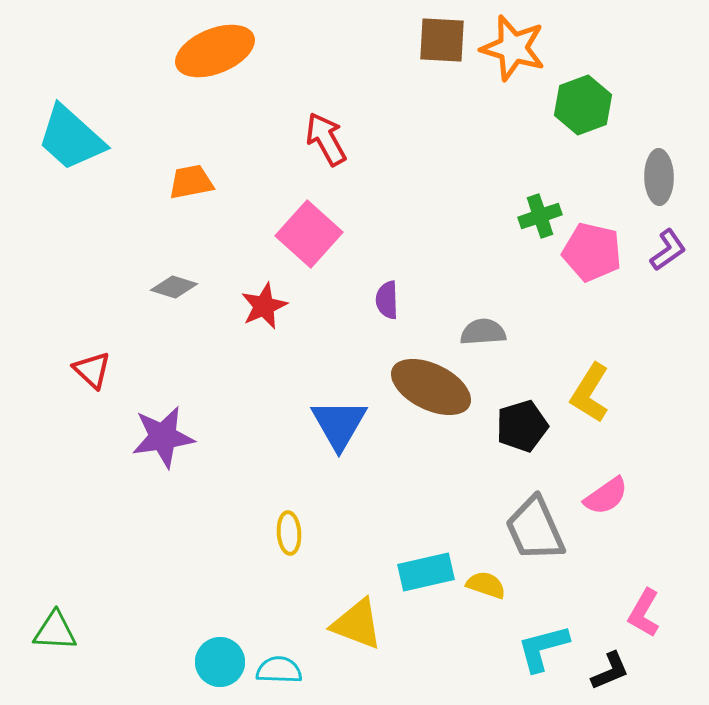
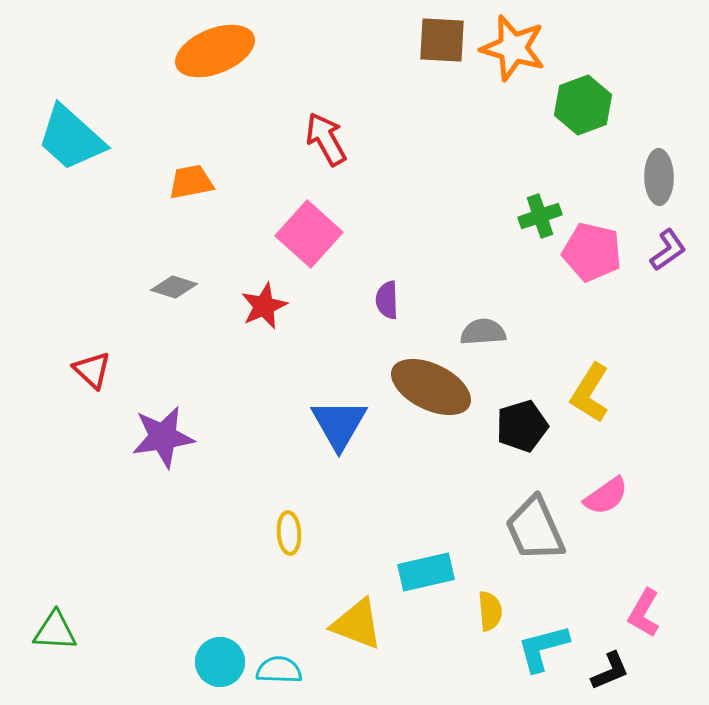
yellow semicircle: moved 4 px right, 26 px down; rotated 66 degrees clockwise
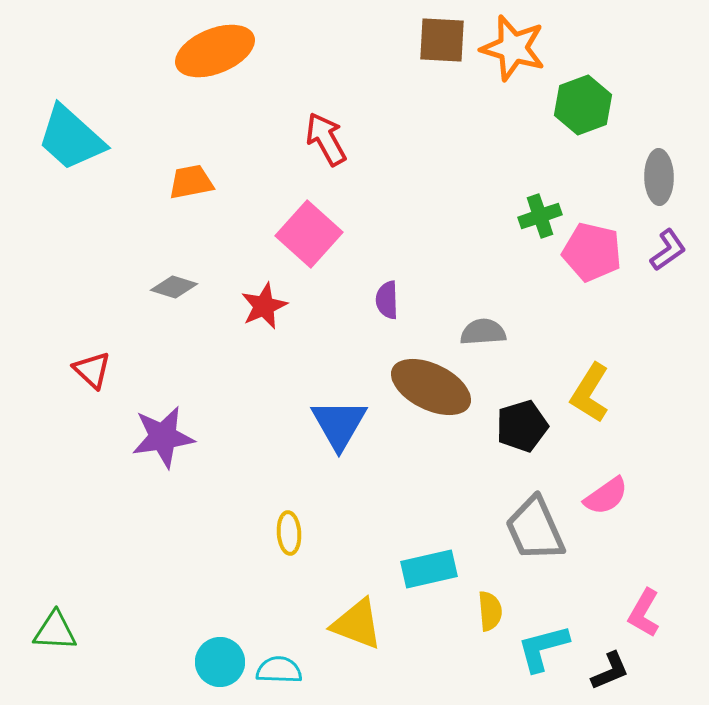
cyan rectangle: moved 3 px right, 3 px up
